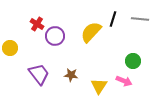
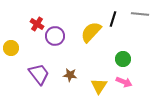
gray line: moved 5 px up
yellow circle: moved 1 px right
green circle: moved 10 px left, 2 px up
brown star: moved 1 px left
pink arrow: moved 1 px down
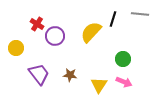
yellow circle: moved 5 px right
yellow triangle: moved 1 px up
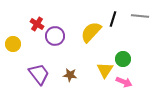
gray line: moved 2 px down
yellow circle: moved 3 px left, 4 px up
yellow triangle: moved 6 px right, 15 px up
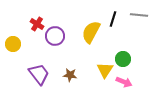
gray line: moved 1 px left, 1 px up
yellow semicircle: rotated 15 degrees counterclockwise
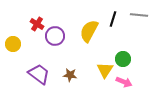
yellow semicircle: moved 2 px left, 1 px up
purple trapezoid: rotated 15 degrees counterclockwise
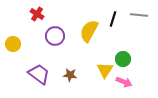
red cross: moved 10 px up
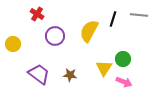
yellow triangle: moved 1 px left, 2 px up
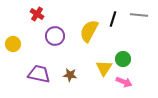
purple trapezoid: rotated 25 degrees counterclockwise
